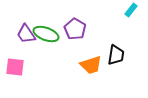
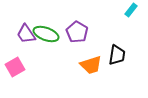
purple pentagon: moved 2 px right, 3 px down
black trapezoid: moved 1 px right
pink square: rotated 36 degrees counterclockwise
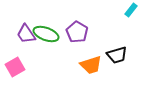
black trapezoid: rotated 65 degrees clockwise
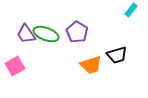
pink square: moved 1 px up
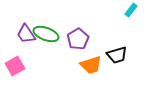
purple pentagon: moved 1 px right, 7 px down; rotated 10 degrees clockwise
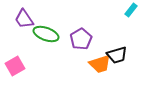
purple trapezoid: moved 2 px left, 15 px up
purple pentagon: moved 3 px right
orange trapezoid: moved 9 px right, 1 px up
